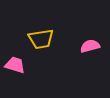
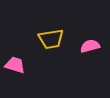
yellow trapezoid: moved 10 px right
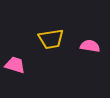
pink semicircle: rotated 24 degrees clockwise
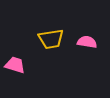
pink semicircle: moved 3 px left, 4 px up
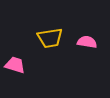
yellow trapezoid: moved 1 px left, 1 px up
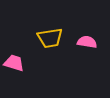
pink trapezoid: moved 1 px left, 2 px up
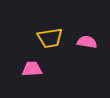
pink trapezoid: moved 18 px right, 6 px down; rotated 20 degrees counterclockwise
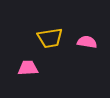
pink trapezoid: moved 4 px left, 1 px up
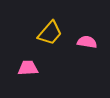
yellow trapezoid: moved 5 px up; rotated 40 degrees counterclockwise
